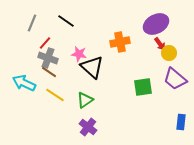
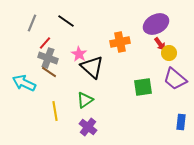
pink star: rotated 21 degrees clockwise
yellow line: moved 16 px down; rotated 48 degrees clockwise
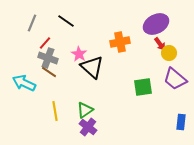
green triangle: moved 10 px down
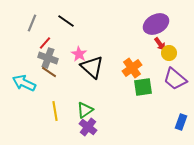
orange cross: moved 12 px right, 26 px down; rotated 24 degrees counterclockwise
blue rectangle: rotated 14 degrees clockwise
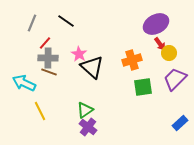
gray cross: rotated 18 degrees counterclockwise
orange cross: moved 8 px up; rotated 18 degrees clockwise
brown line: rotated 14 degrees counterclockwise
purple trapezoid: rotated 95 degrees clockwise
yellow line: moved 15 px left; rotated 18 degrees counterclockwise
blue rectangle: moved 1 px left, 1 px down; rotated 28 degrees clockwise
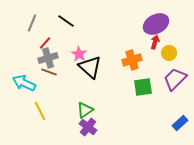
red arrow: moved 5 px left, 2 px up; rotated 128 degrees counterclockwise
gray cross: rotated 18 degrees counterclockwise
black triangle: moved 2 px left
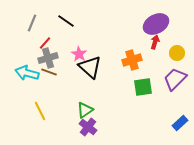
yellow circle: moved 8 px right
cyan arrow: moved 3 px right, 10 px up; rotated 10 degrees counterclockwise
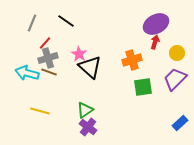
yellow line: rotated 48 degrees counterclockwise
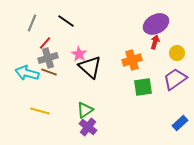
purple trapezoid: rotated 10 degrees clockwise
